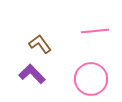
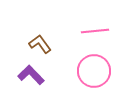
purple L-shape: moved 1 px left, 1 px down
pink circle: moved 3 px right, 8 px up
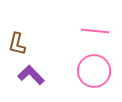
pink line: rotated 12 degrees clockwise
brown L-shape: moved 23 px left; rotated 130 degrees counterclockwise
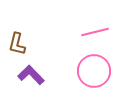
pink line: moved 1 px down; rotated 20 degrees counterclockwise
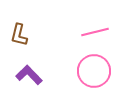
brown L-shape: moved 2 px right, 9 px up
purple L-shape: moved 2 px left
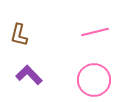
pink circle: moved 9 px down
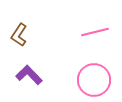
brown L-shape: rotated 20 degrees clockwise
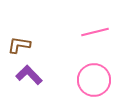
brown L-shape: moved 10 px down; rotated 65 degrees clockwise
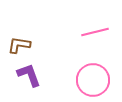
purple L-shape: rotated 24 degrees clockwise
pink circle: moved 1 px left
